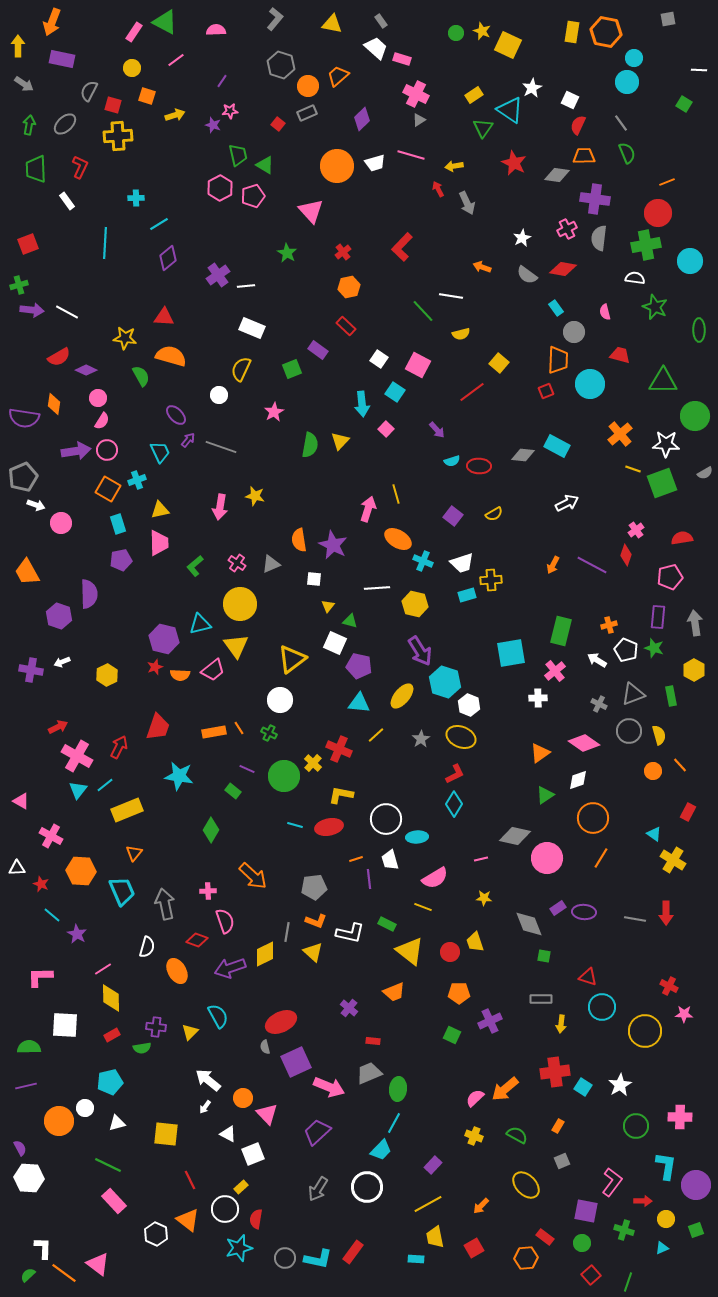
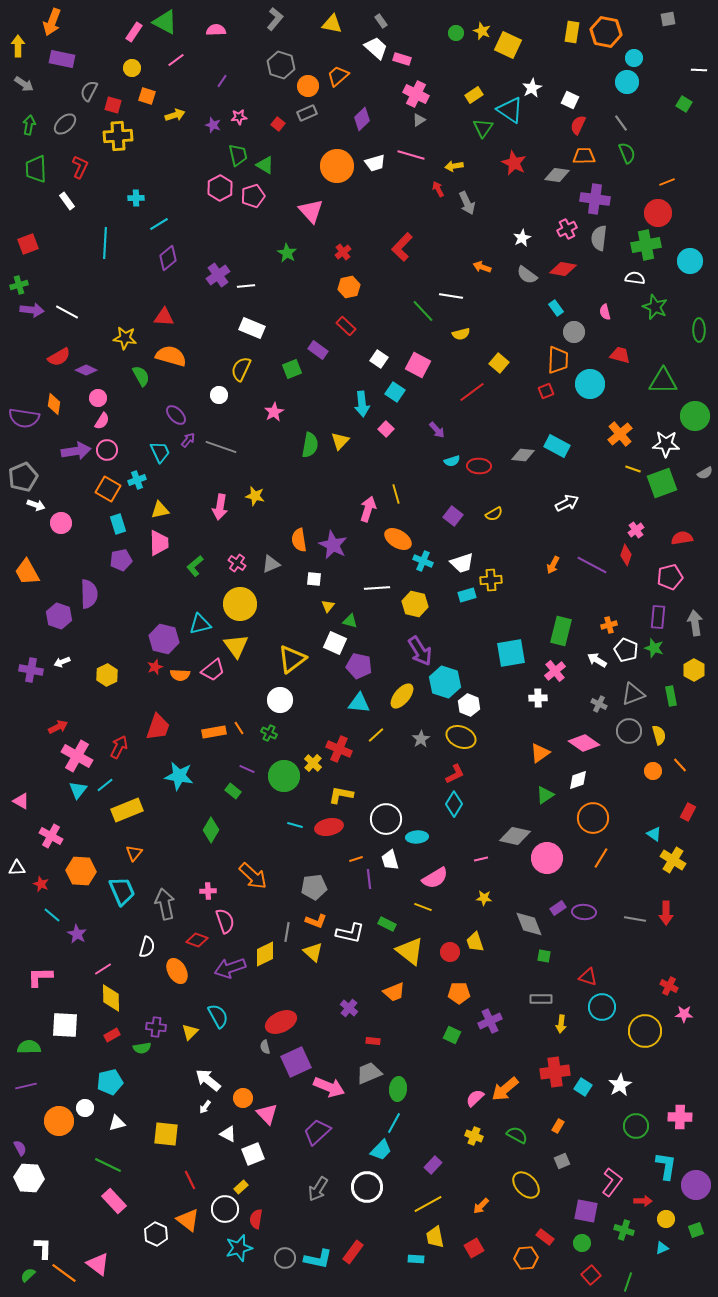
pink star at (230, 111): moved 9 px right, 6 px down
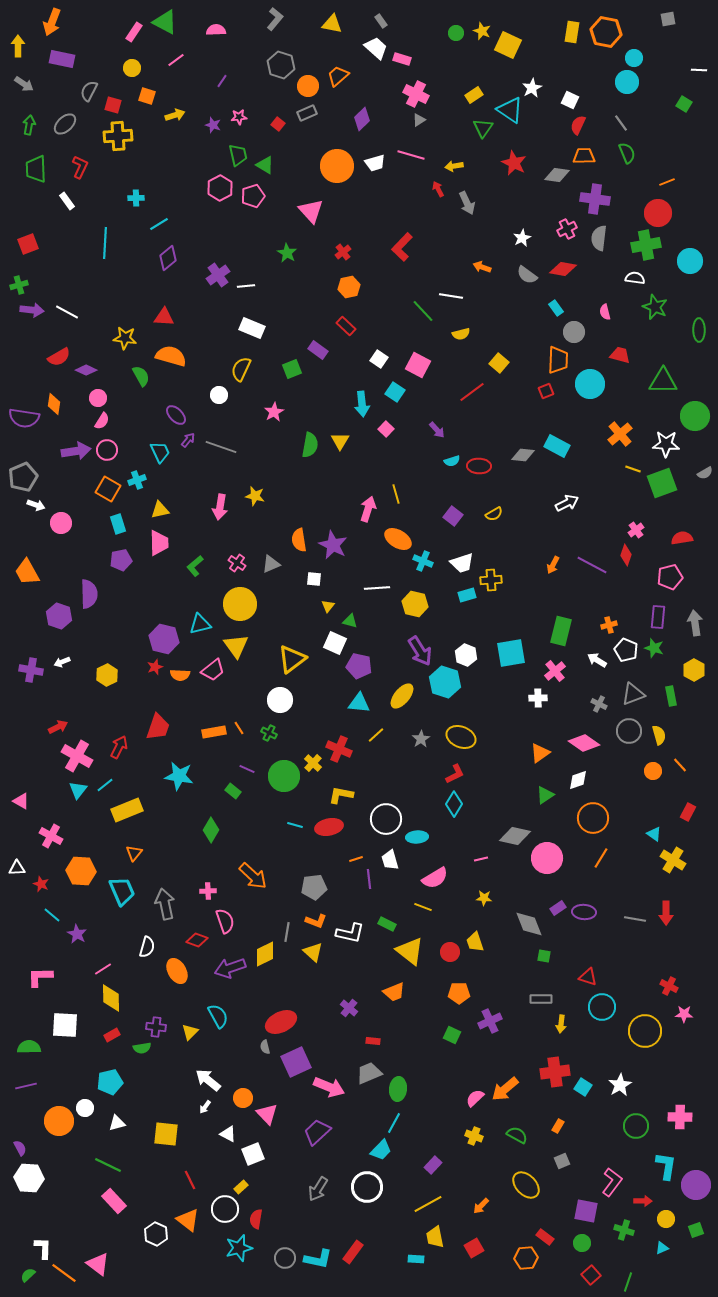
yellow triangle at (340, 441): rotated 12 degrees counterclockwise
white hexagon at (469, 705): moved 3 px left, 50 px up
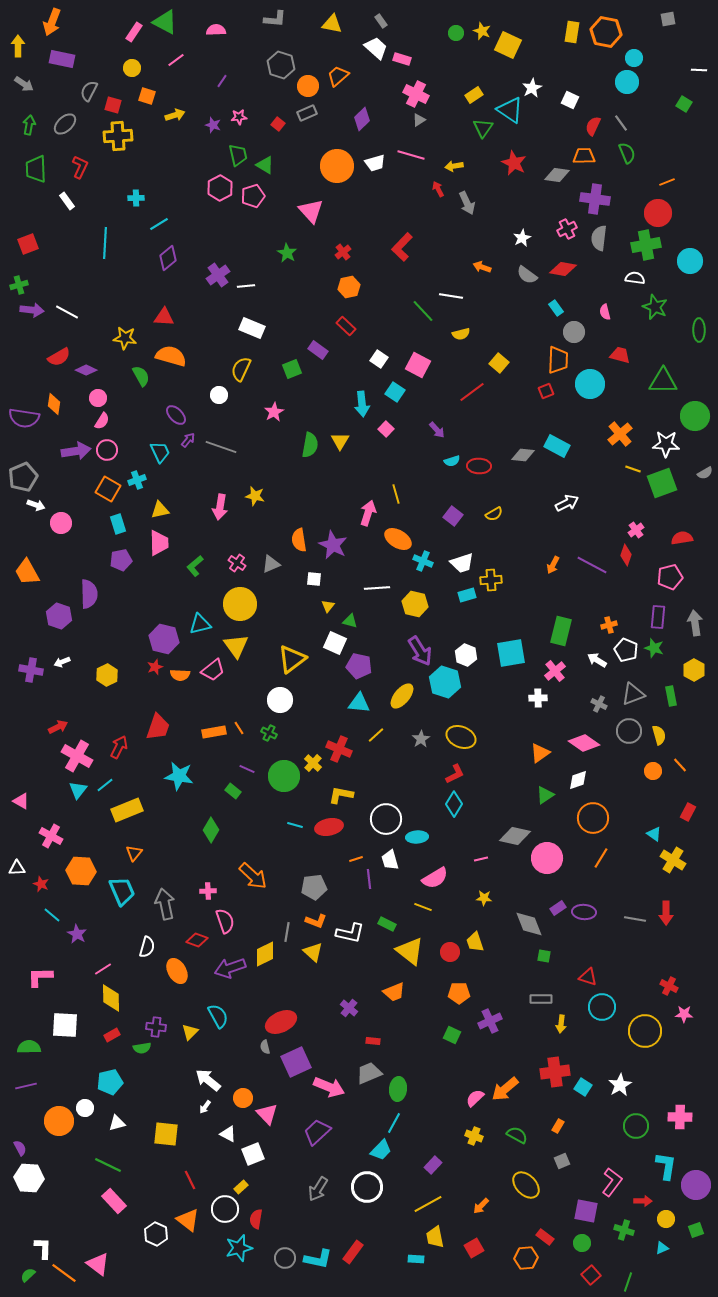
gray L-shape at (275, 19): rotated 55 degrees clockwise
red semicircle at (578, 125): moved 15 px right, 1 px down
pink arrow at (368, 509): moved 4 px down
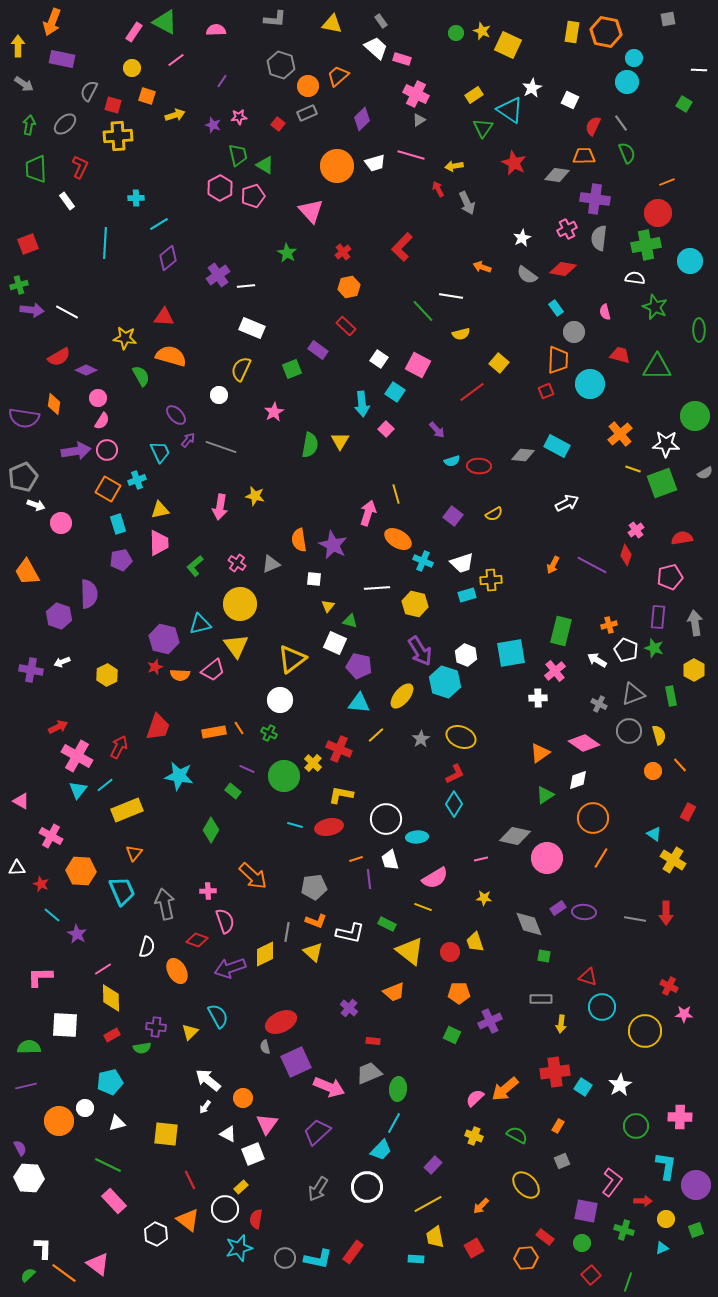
green triangle at (663, 381): moved 6 px left, 14 px up
pink triangle at (267, 1114): moved 10 px down; rotated 20 degrees clockwise
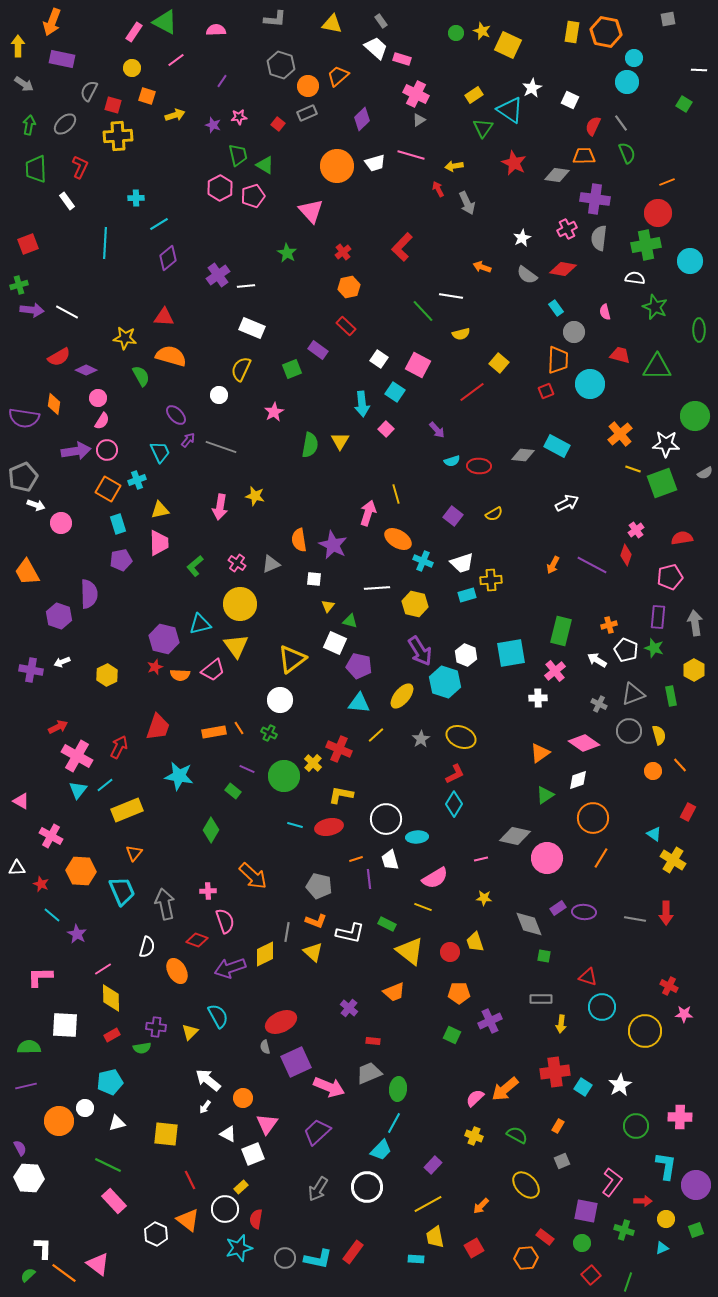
gray pentagon at (314, 887): moved 5 px right, 1 px up; rotated 20 degrees clockwise
